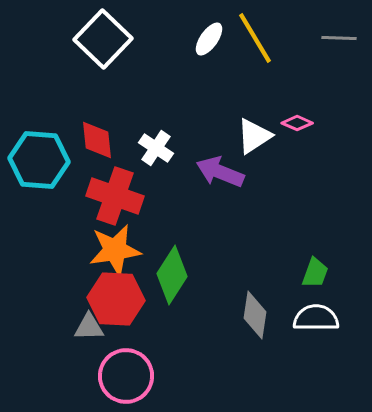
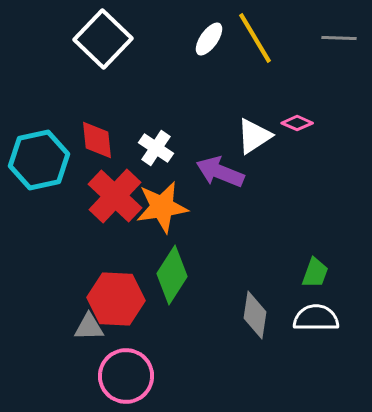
cyan hexagon: rotated 16 degrees counterclockwise
red cross: rotated 24 degrees clockwise
orange star: moved 47 px right, 43 px up
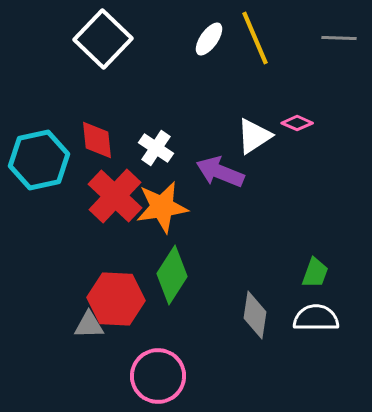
yellow line: rotated 8 degrees clockwise
gray triangle: moved 2 px up
pink circle: moved 32 px right
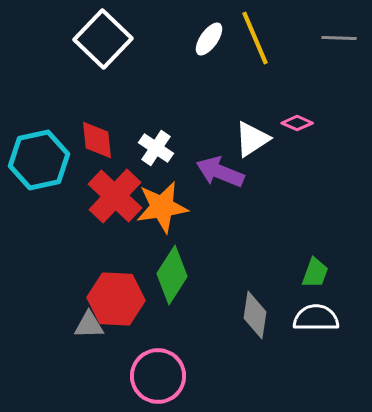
white triangle: moved 2 px left, 3 px down
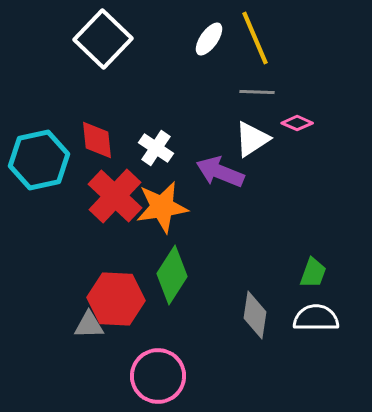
gray line: moved 82 px left, 54 px down
green trapezoid: moved 2 px left
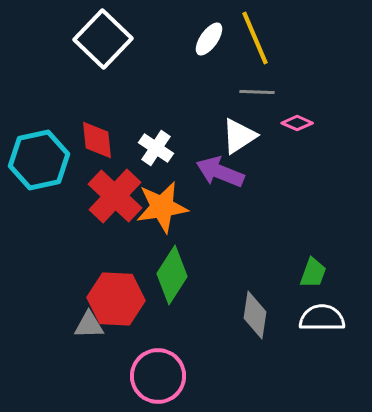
white triangle: moved 13 px left, 3 px up
white semicircle: moved 6 px right
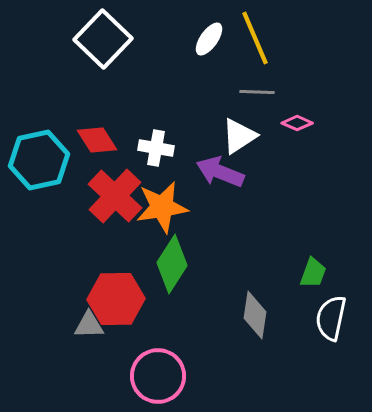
red diamond: rotated 27 degrees counterclockwise
white cross: rotated 24 degrees counterclockwise
green diamond: moved 11 px up
red hexagon: rotated 4 degrees counterclockwise
white semicircle: moved 9 px right; rotated 78 degrees counterclockwise
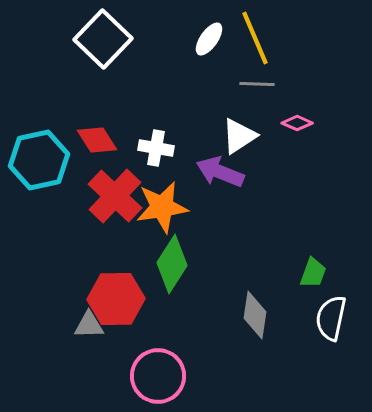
gray line: moved 8 px up
